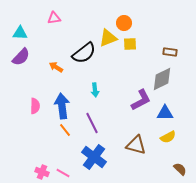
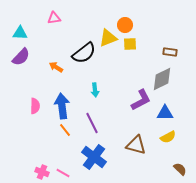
orange circle: moved 1 px right, 2 px down
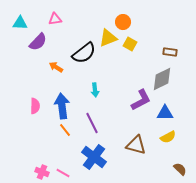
pink triangle: moved 1 px right, 1 px down
orange circle: moved 2 px left, 3 px up
cyan triangle: moved 10 px up
yellow square: rotated 32 degrees clockwise
purple semicircle: moved 17 px right, 15 px up
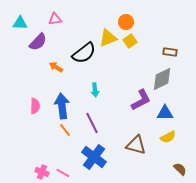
orange circle: moved 3 px right
yellow square: moved 3 px up; rotated 24 degrees clockwise
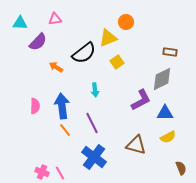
yellow square: moved 13 px left, 21 px down
brown semicircle: moved 1 px right, 1 px up; rotated 24 degrees clockwise
pink line: moved 3 px left; rotated 32 degrees clockwise
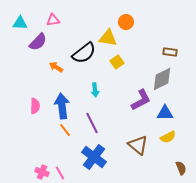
pink triangle: moved 2 px left, 1 px down
yellow triangle: rotated 30 degrees clockwise
brown triangle: moved 2 px right; rotated 25 degrees clockwise
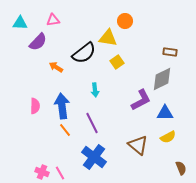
orange circle: moved 1 px left, 1 px up
